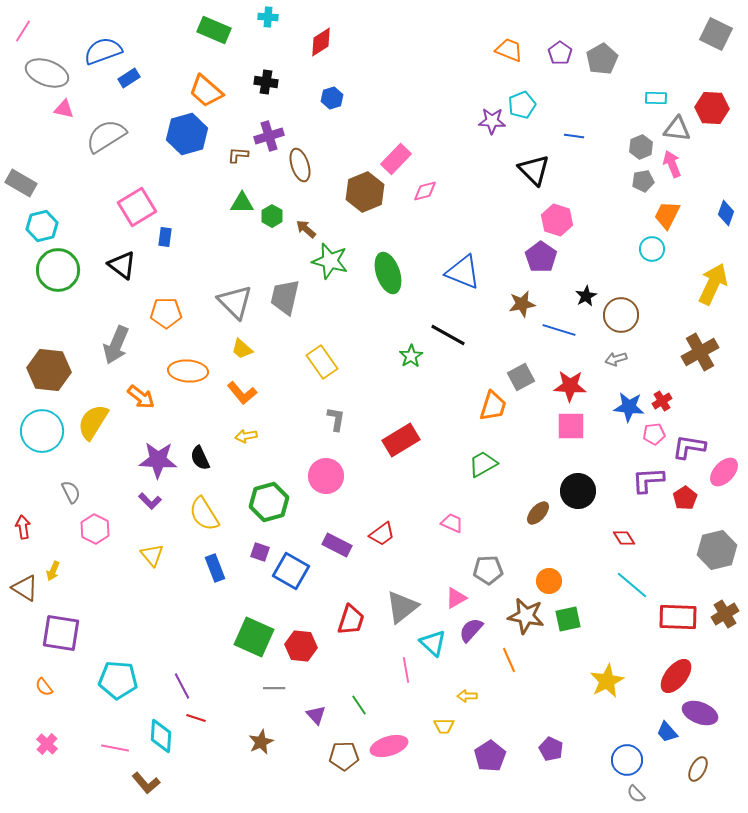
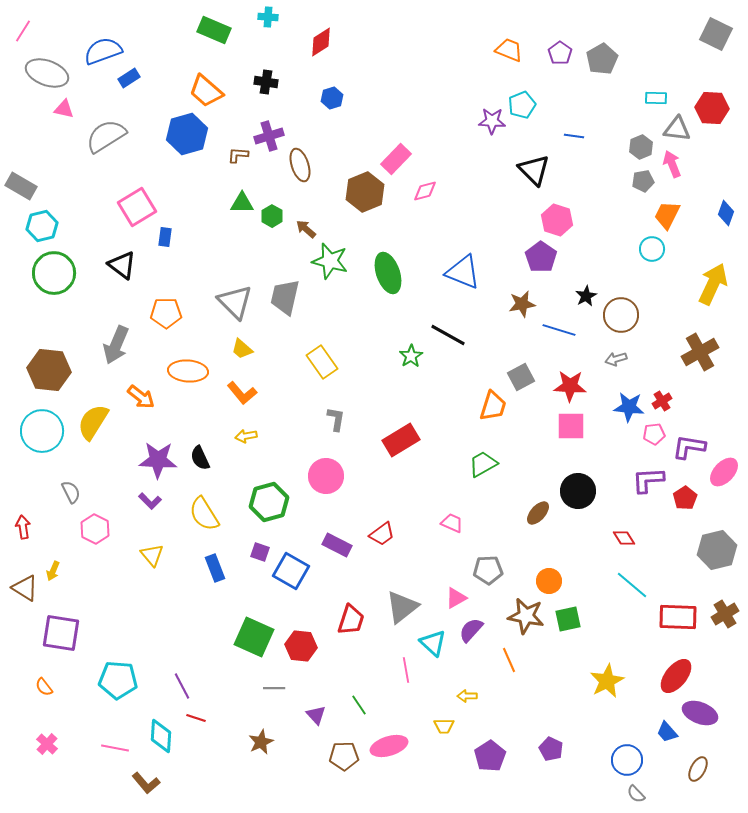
gray rectangle at (21, 183): moved 3 px down
green circle at (58, 270): moved 4 px left, 3 px down
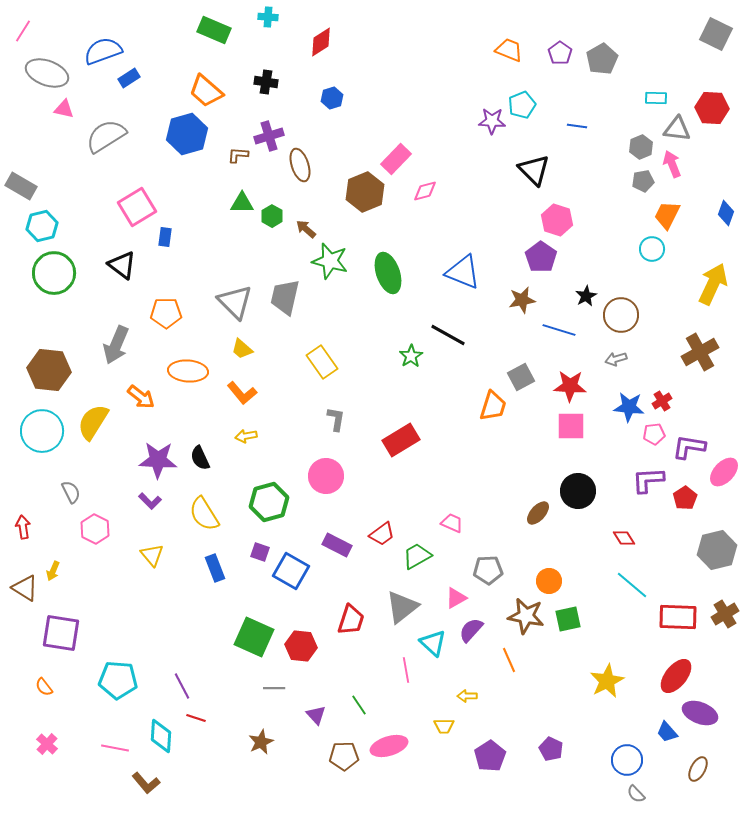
blue line at (574, 136): moved 3 px right, 10 px up
brown star at (522, 304): moved 4 px up
green trapezoid at (483, 464): moved 66 px left, 92 px down
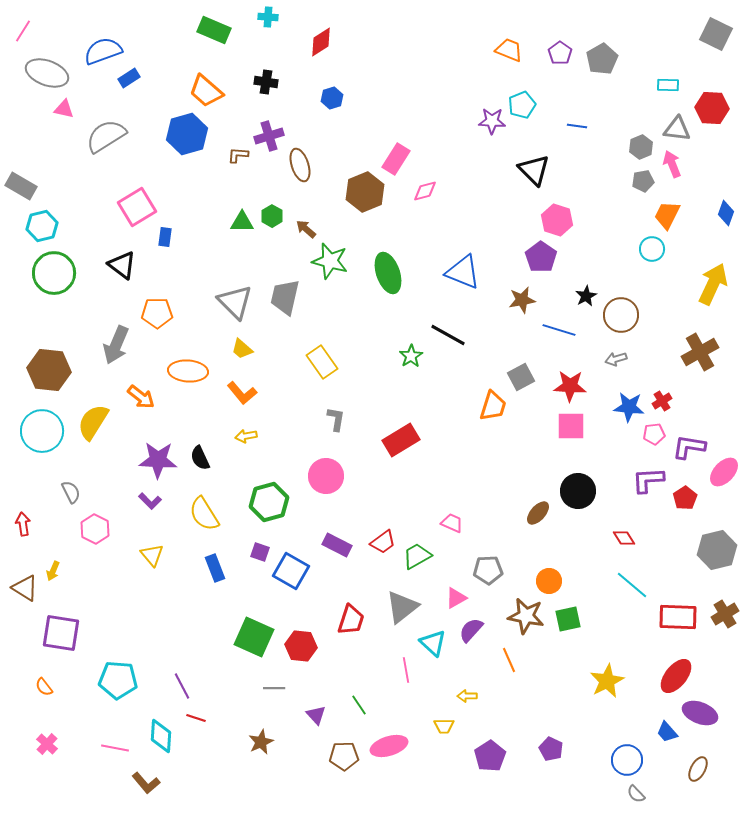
cyan rectangle at (656, 98): moved 12 px right, 13 px up
pink rectangle at (396, 159): rotated 12 degrees counterclockwise
green triangle at (242, 203): moved 19 px down
orange pentagon at (166, 313): moved 9 px left
red arrow at (23, 527): moved 3 px up
red trapezoid at (382, 534): moved 1 px right, 8 px down
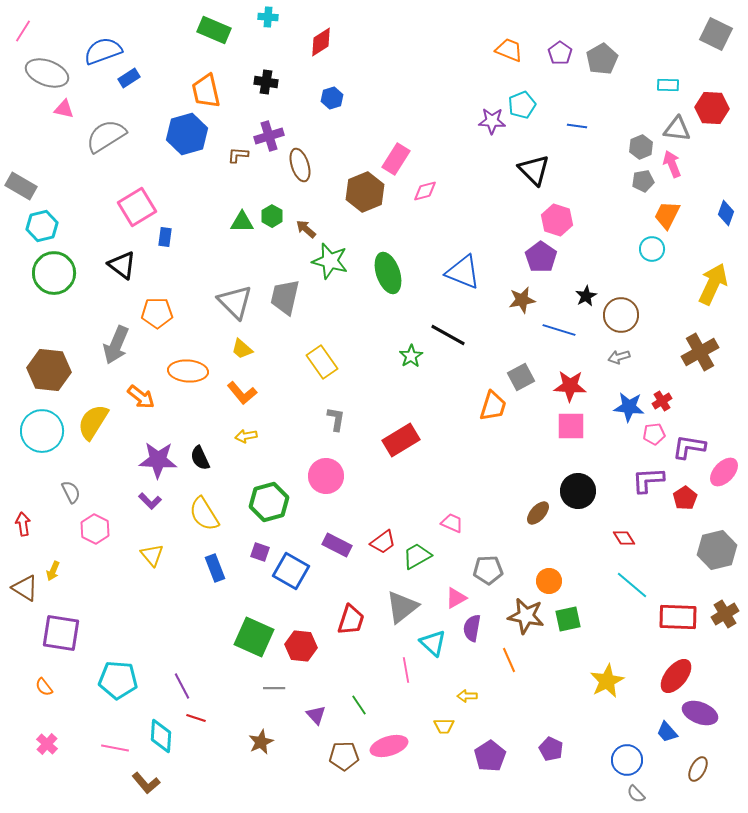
orange trapezoid at (206, 91): rotated 36 degrees clockwise
gray arrow at (616, 359): moved 3 px right, 2 px up
purple semicircle at (471, 630): moved 1 px right, 2 px up; rotated 32 degrees counterclockwise
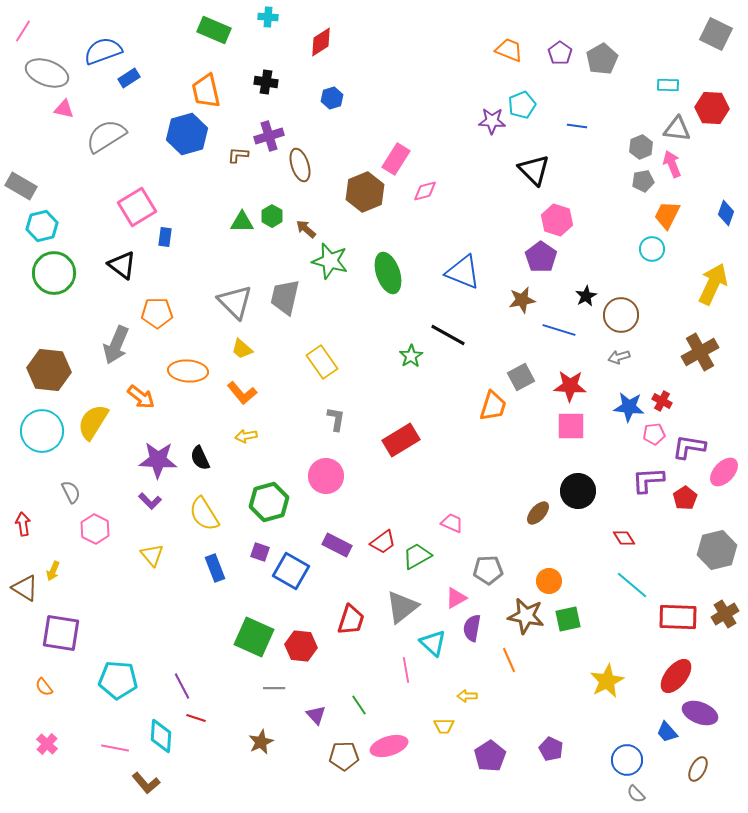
red cross at (662, 401): rotated 30 degrees counterclockwise
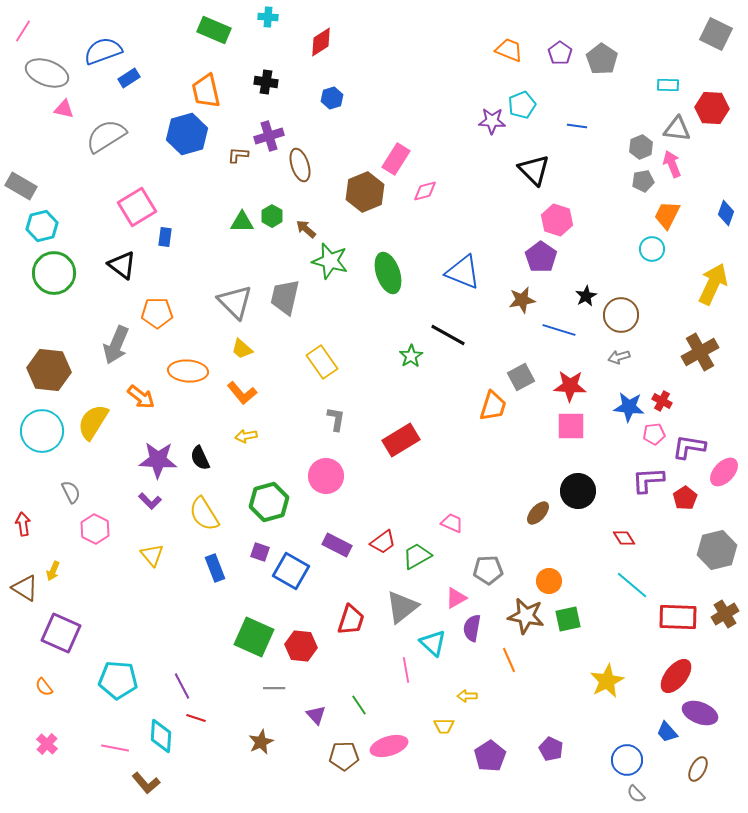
gray pentagon at (602, 59): rotated 8 degrees counterclockwise
purple square at (61, 633): rotated 15 degrees clockwise
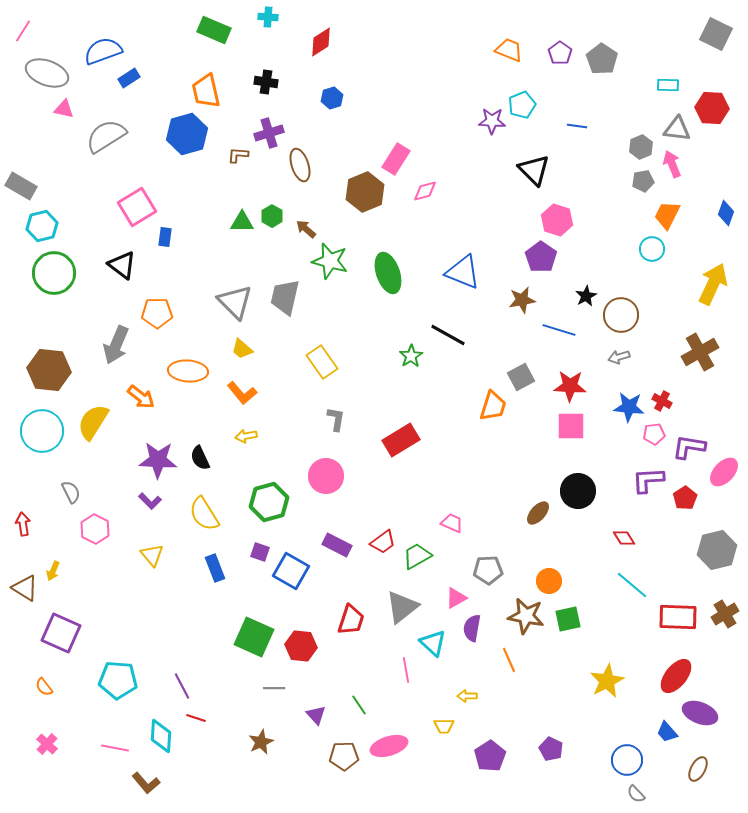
purple cross at (269, 136): moved 3 px up
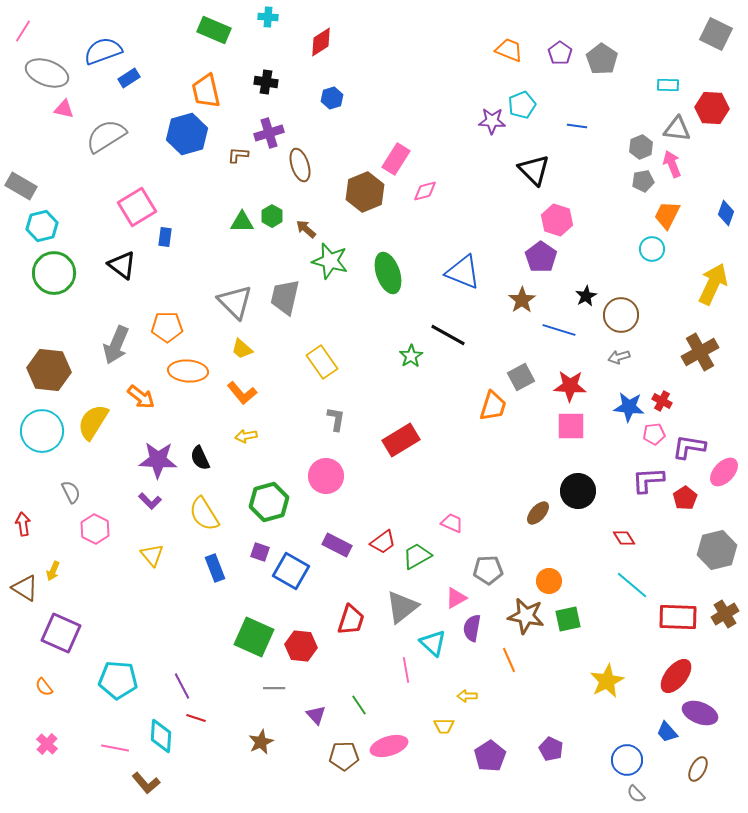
brown star at (522, 300): rotated 24 degrees counterclockwise
orange pentagon at (157, 313): moved 10 px right, 14 px down
